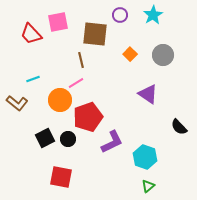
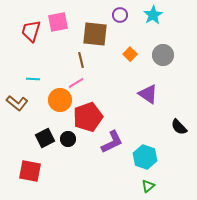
red trapezoid: moved 3 px up; rotated 60 degrees clockwise
cyan line: rotated 24 degrees clockwise
red square: moved 31 px left, 6 px up
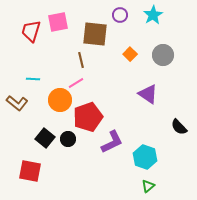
black square: rotated 24 degrees counterclockwise
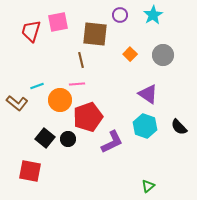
cyan line: moved 4 px right, 7 px down; rotated 24 degrees counterclockwise
pink line: moved 1 px right, 1 px down; rotated 28 degrees clockwise
cyan hexagon: moved 31 px up
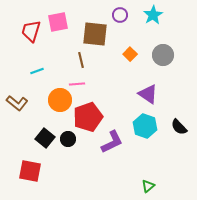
cyan line: moved 15 px up
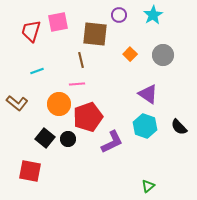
purple circle: moved 1 px left
orange circle: moved 1 px left, 4 px down
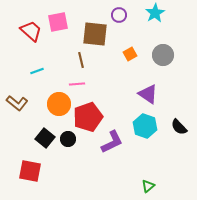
cyan star: moved 2 px right, 2 px up
red trapezoid: rotated 115 degrees clockwise
orange square: rotated 16 degrees clockwise
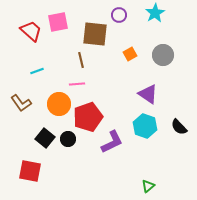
brown L-shape: moved 4 px right; rotated 15 degrees clockwise
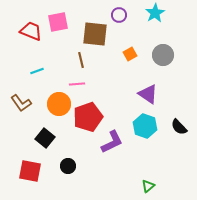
red trapezoid: rotated 20 degrees counterclockwise
black circle: moved 27 px down
